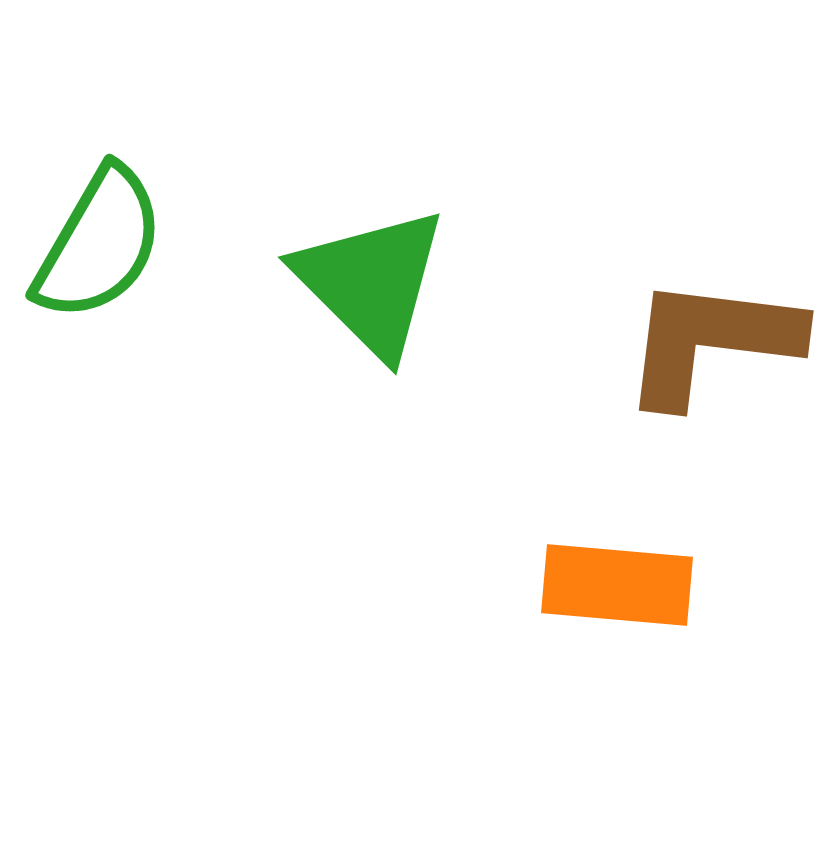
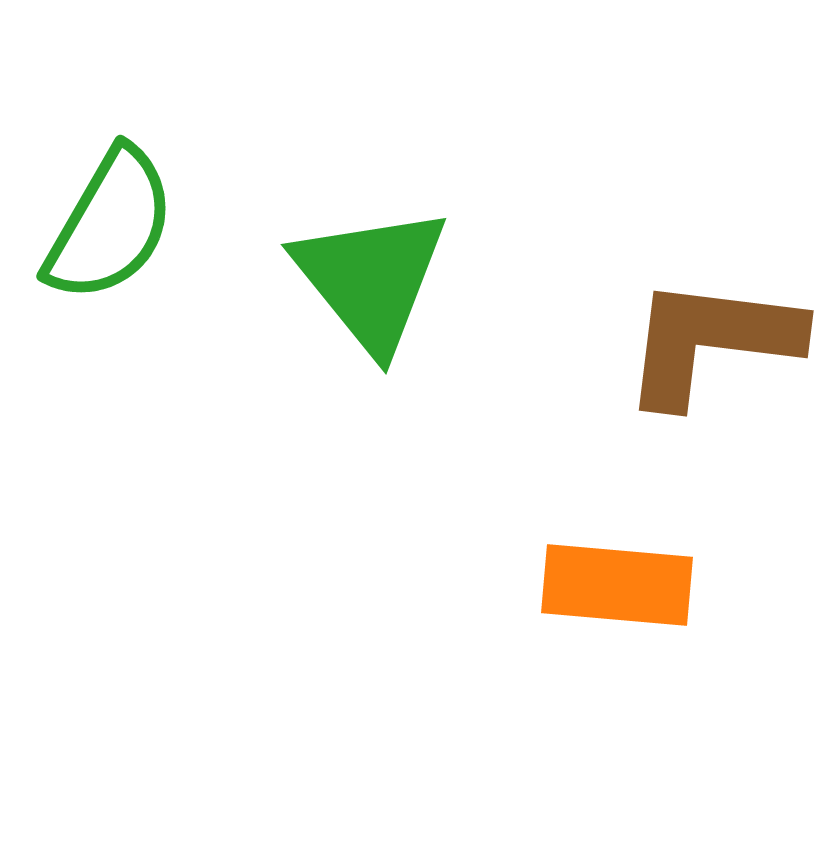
green semicircle: moved 11 px right, 19 px up
green triangle: moved 3 px up; rotated 6 degrees clockwise
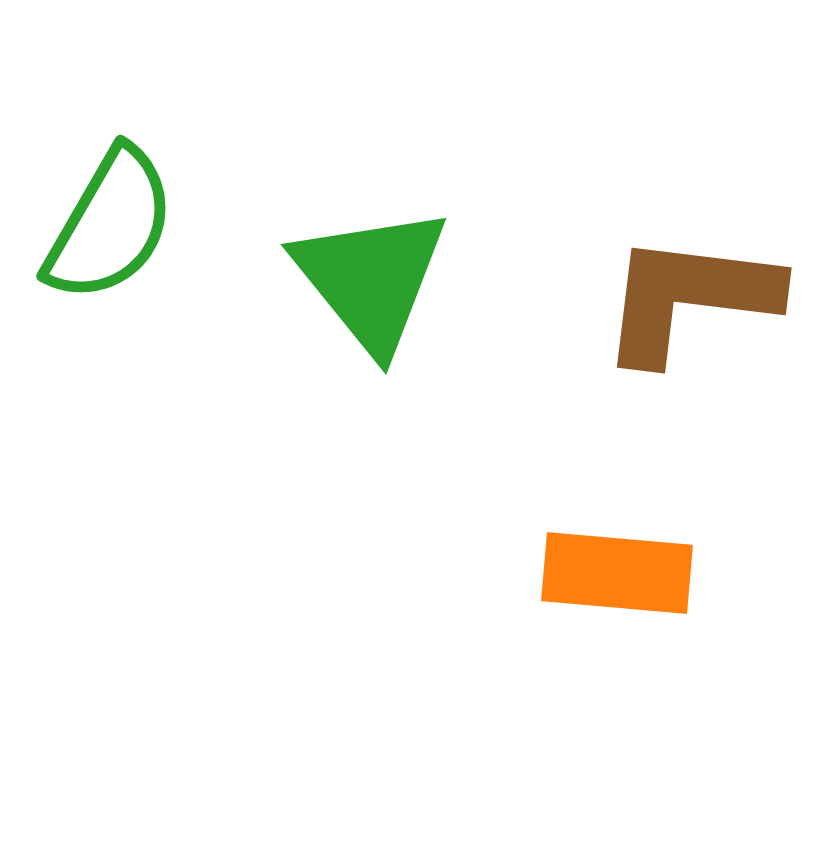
brown L-shape: moved 22 px left, 43 px up
orange rectangle: moved 12 px up
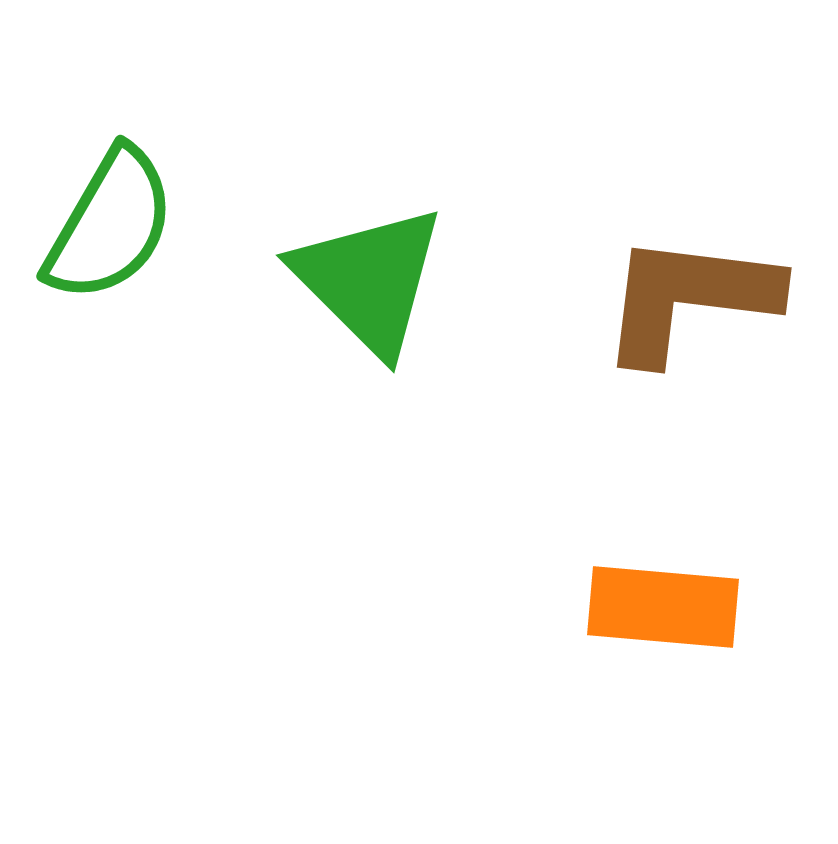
green triangle: moved 2 px left, 1 px down; rotated 6 degrees counterclockwise
orange rectangle: moved 46 px right, 34 px down
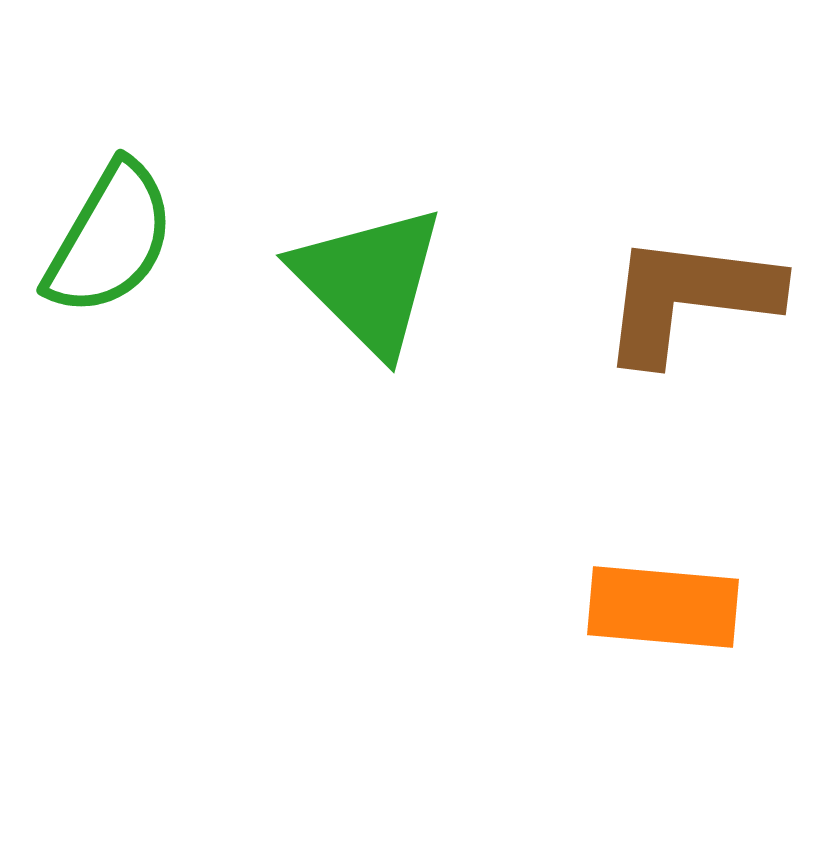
green semicircle: moved 14 px down
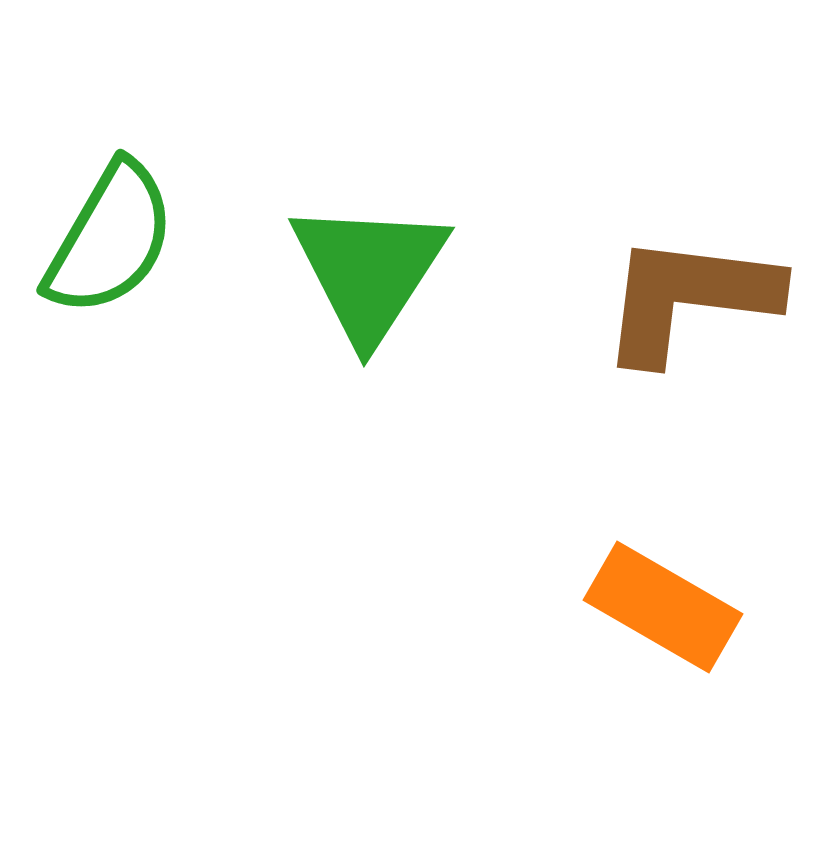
green triangle: moved 9 px up; rotated 18 degrees clockwise
orange rectangle: rotated 25 degrees clockwise
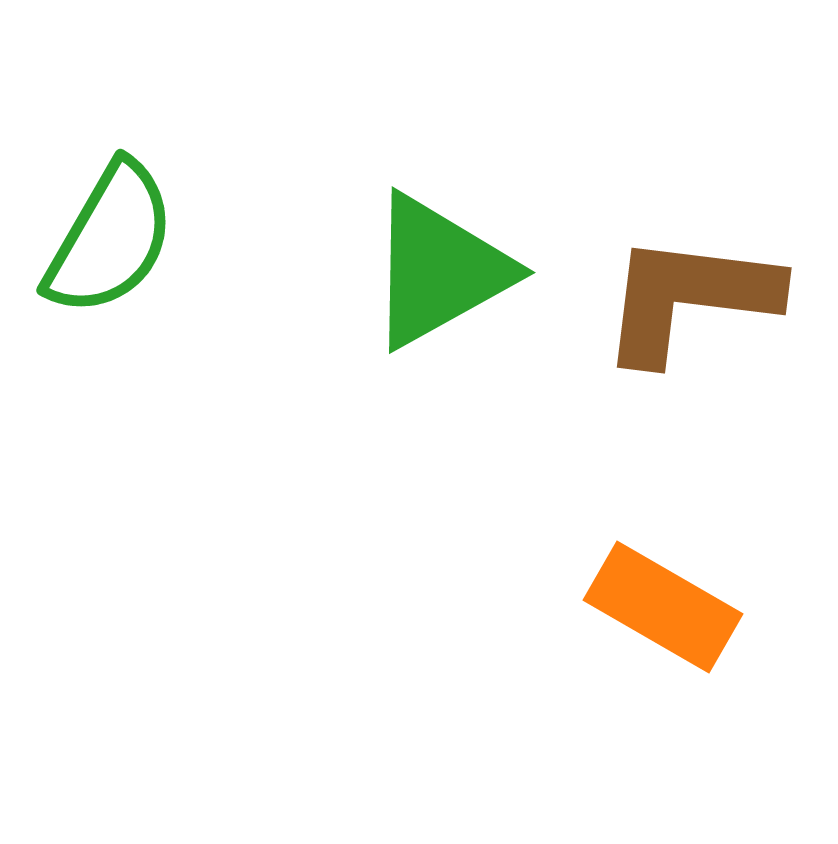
green triangle: moved 70 px right; rotated 28 degrees clockwise
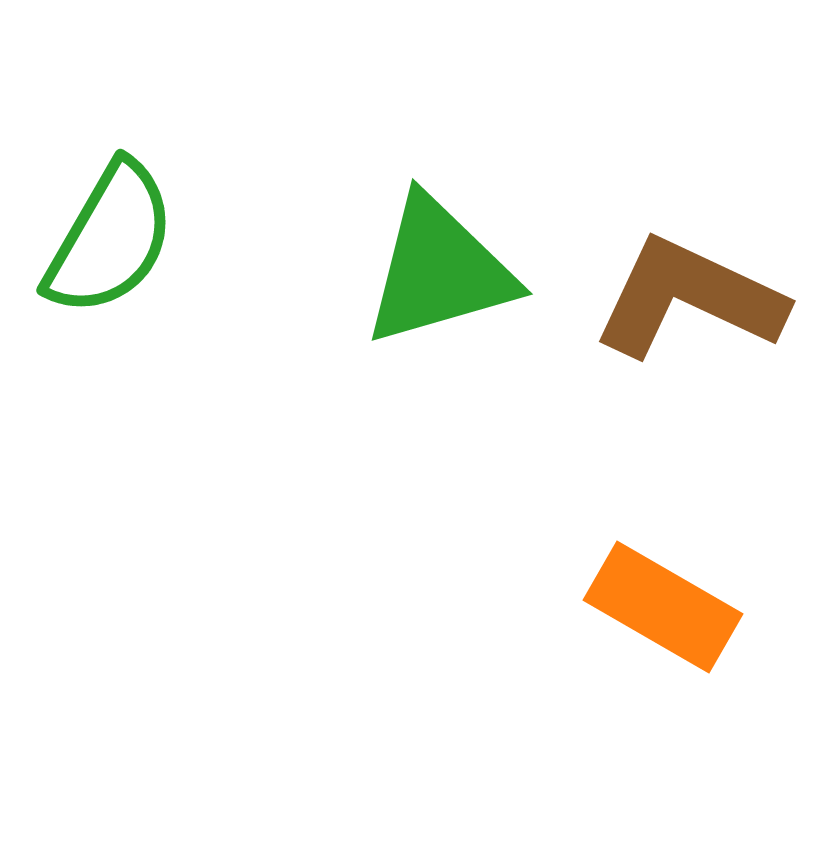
green triangle: rotated 13 degrees clockwise
brown L-shape: rotated 18 degrees clockwise
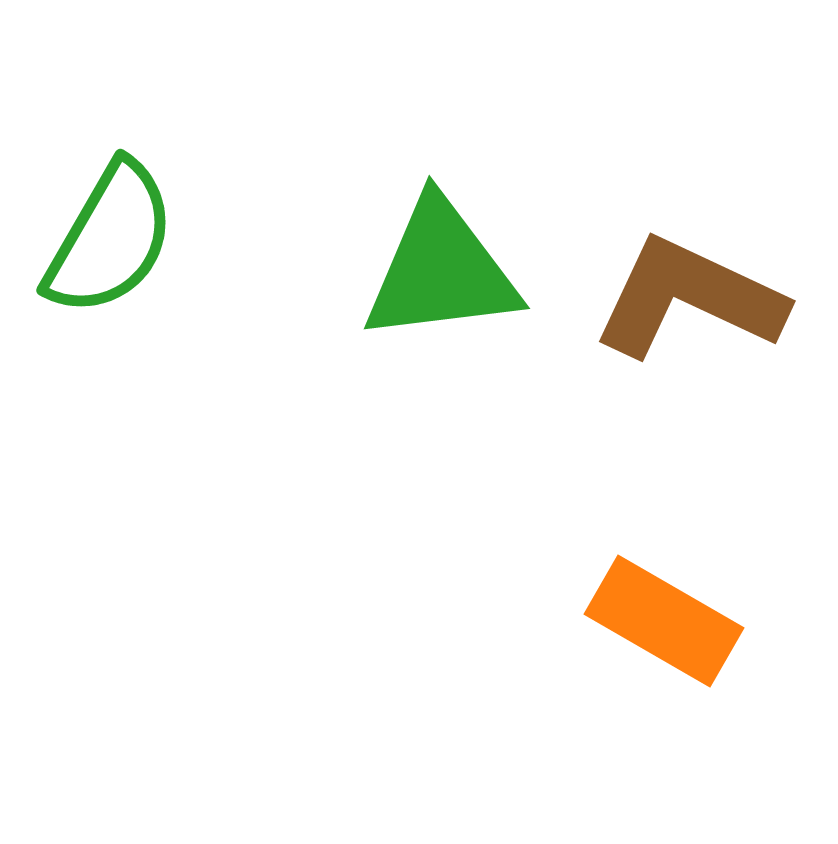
green triangle: moved 2 px right; rotated 9 degrees clockwise
orange rectangle: moved 1 px right, 14 px down
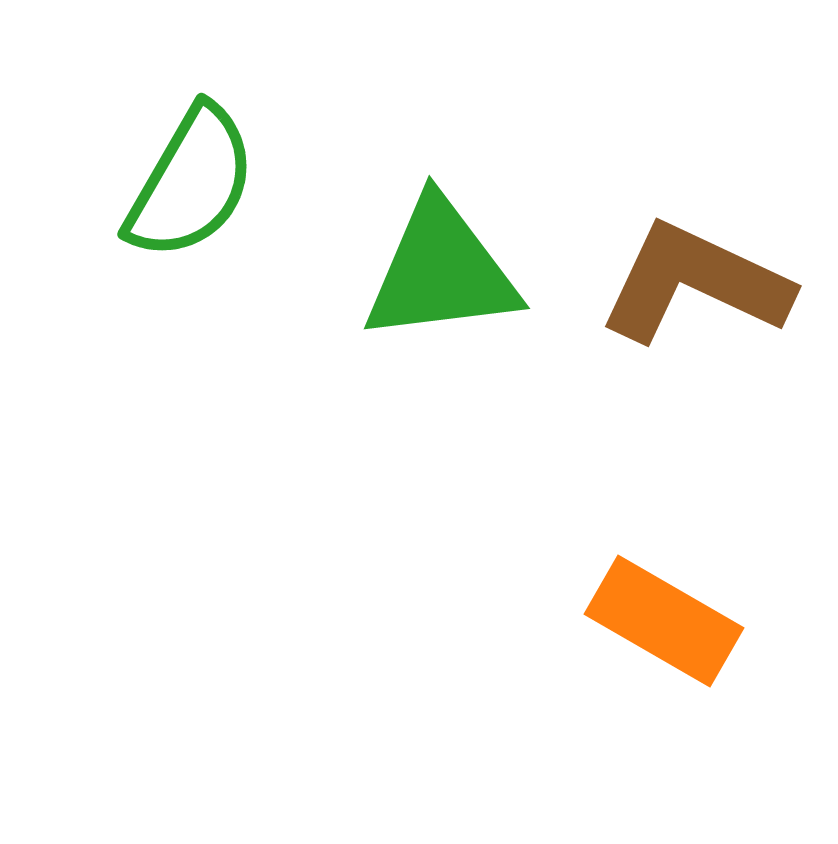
green semicircle: moved 81 px right, 56 px up
brown L-shape: moved 6 px right, 15 px up
